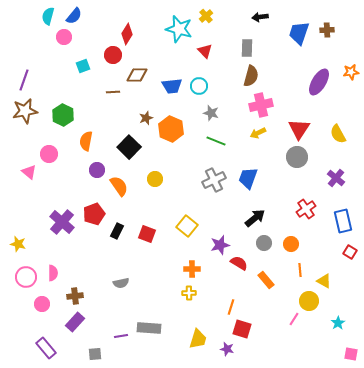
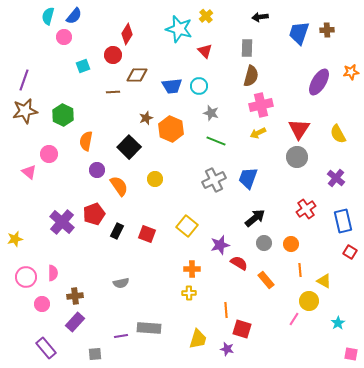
yellow star at (18, 244): moved 3 px left, 5 px up; rotated 28 degrees counterclockwise
orange line at (231, 307): moved 5 px left, 3 px down; rotated 21 degrees counterclockwise
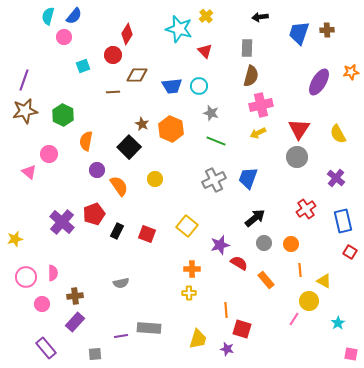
brown star at (146, 118): moved 4 px left, 6 px down; rotated 24 degrees counterclockwise
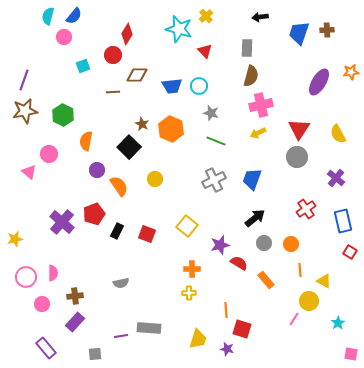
blue trapezoid at (248, 178): moved 4 px right, 1 px down
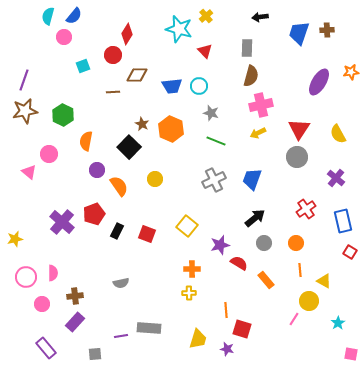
orange circle at (291, 244): moved 5 px right, 1 px up
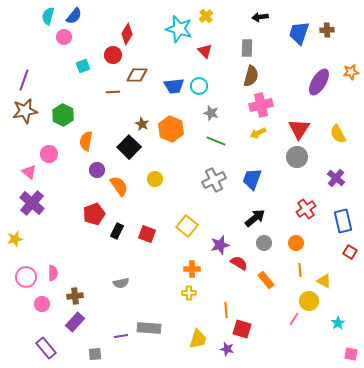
blue trapezoid at (172, 86): moved 2 px right
purple cross at (62, 222): moved 30 px left, 19 px up
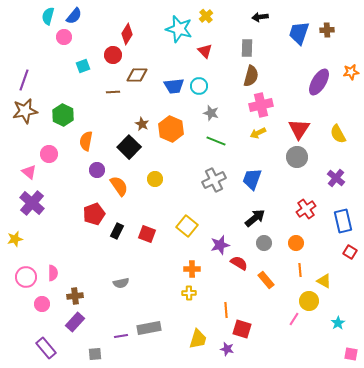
gray rectangle at (149, 328): rotated 15 degrees counterclockwise
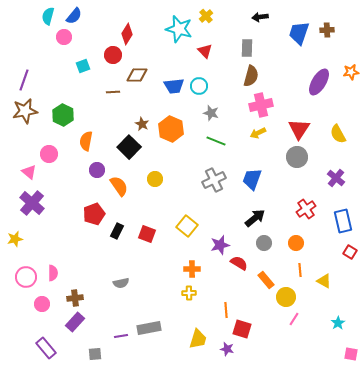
brown cross at (75, 296): moved 2 px down
yellow circle at (309, 301): moved 23 px left, 4 px up
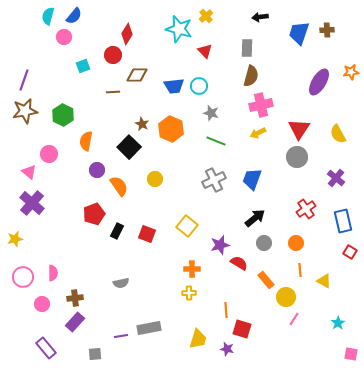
pink circle at (26, 277): moved 3 px left
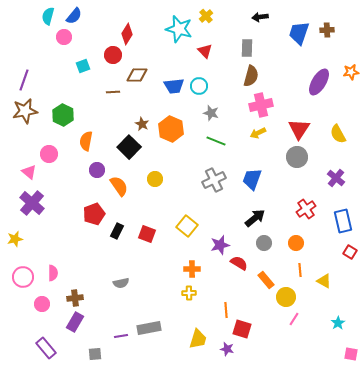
purple rectangle at (75, 322): rotated 12 degrees counterclockwise
